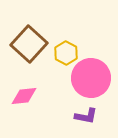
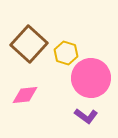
yellow hexagon: rotated 10 degrees counterclockwise
pink diamond: moved 1 px right, 1 px up
purple L-shape: rotated 25 degrees clockwise
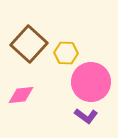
yellow hexagon: rotated 15 degrees counterclockwise
pink circle: moved 4 px down
pink diamond: moved 4 px left
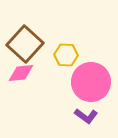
brown square: moved 4 px left
yellow hexagon: moved 2 px down
pink diamond: moved 22 px up
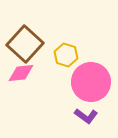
yellow hexagon: rotated 15 degrees clockwise
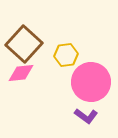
brown square: moved 1 px left
yellow hexagon: rotated 25 degrees counterclockwise
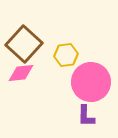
purple L-shape: rotated 55 degrees clockwise
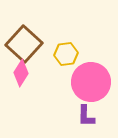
yellow hexagon: moved 1 px up
pink diamond: rotated 52 degrees counterclockwise
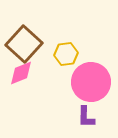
pink diamond: rotated 36 degrees clockwise
purple L-shape: moved 1 px down
